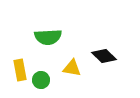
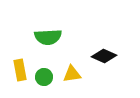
black diamond: rotated 20 degrees counterclockwise
yellow triangle: moved 6 px down; rotated 18 degrees counterclockwise
green circle: moved 3 px right, 3 px up
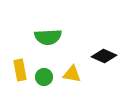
yellow triangle: rotated 18 degrees clockwise
